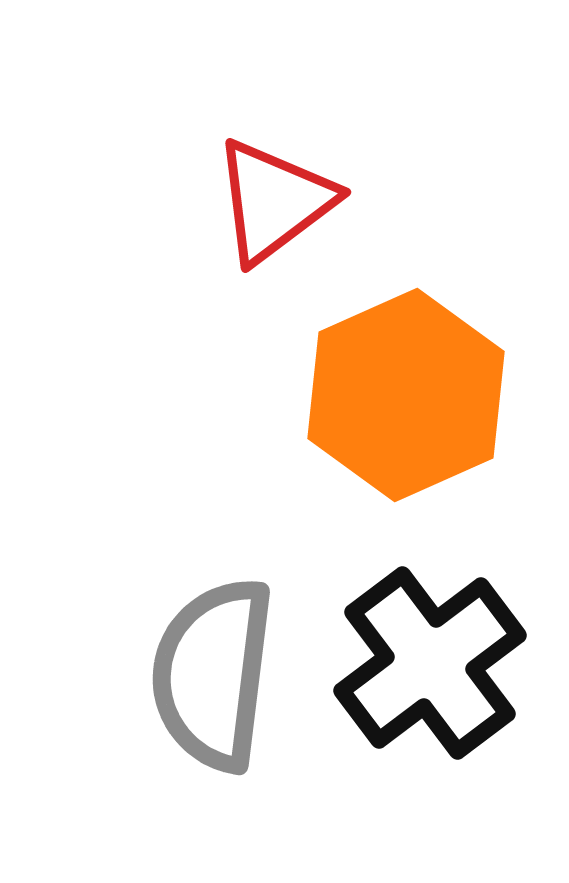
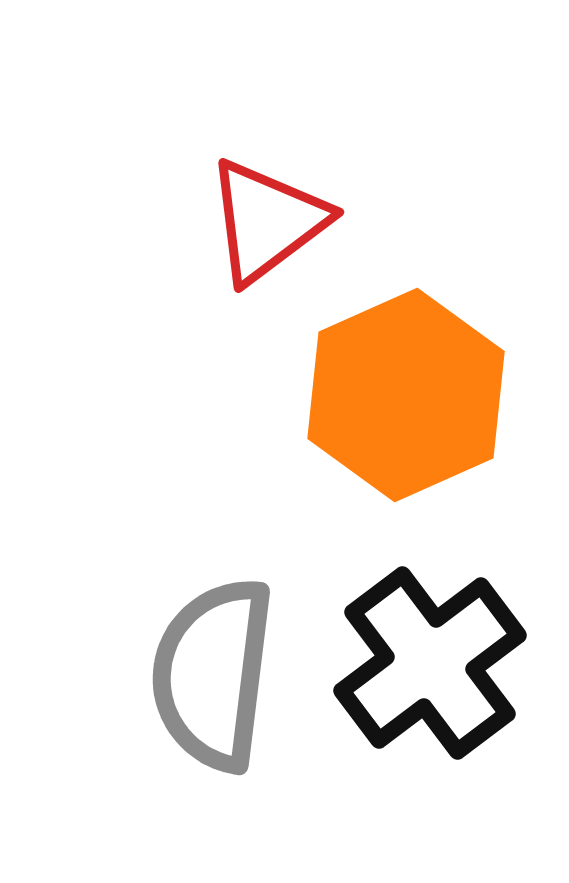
red triangle: moved 7 px left, 20 px down
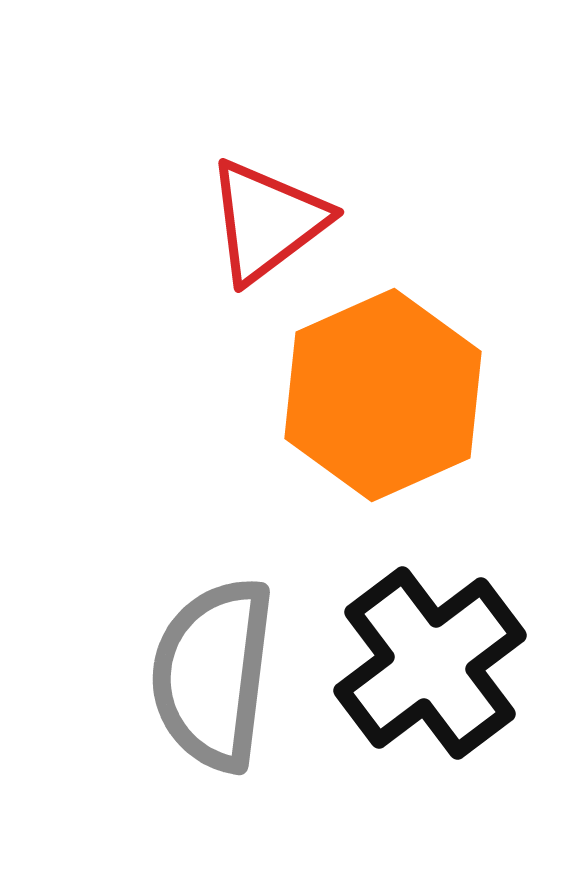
orange hexagon: moved 23 px left
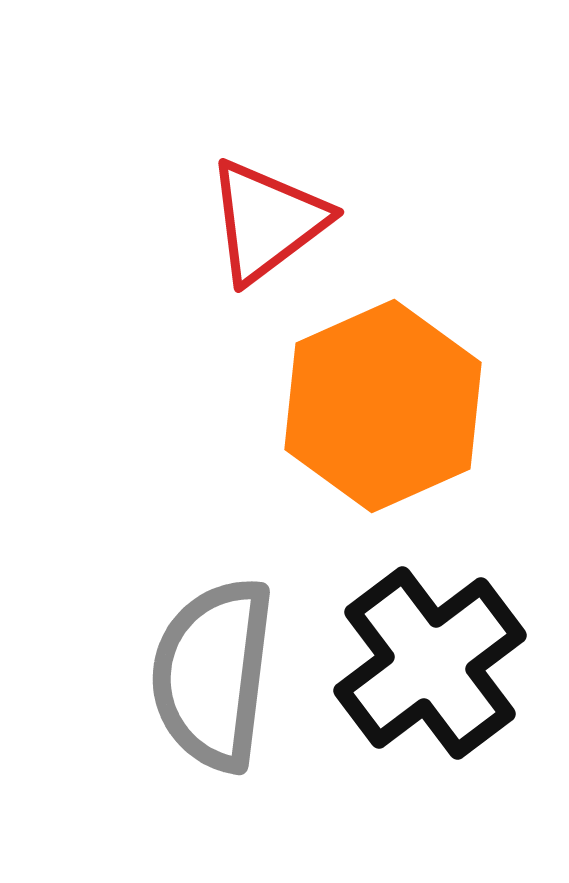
orange hexagon: moved 11 px down
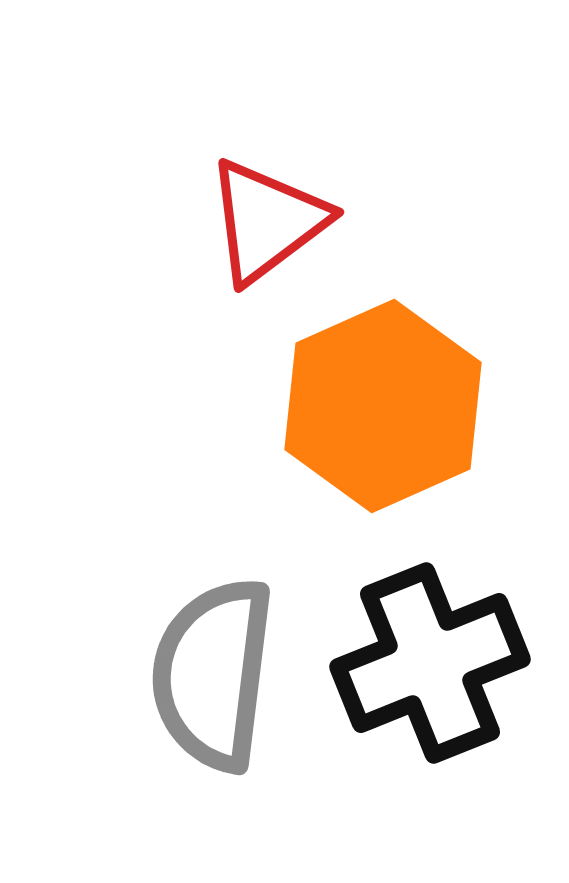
black cross: rotated 15 degrees clockwise
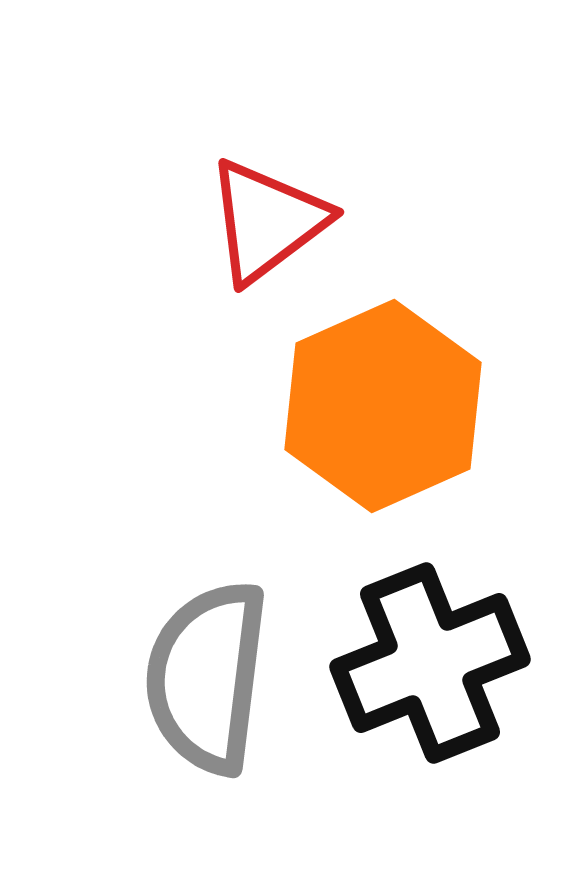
gray semicircle: moved 6 px left, 3 px down
